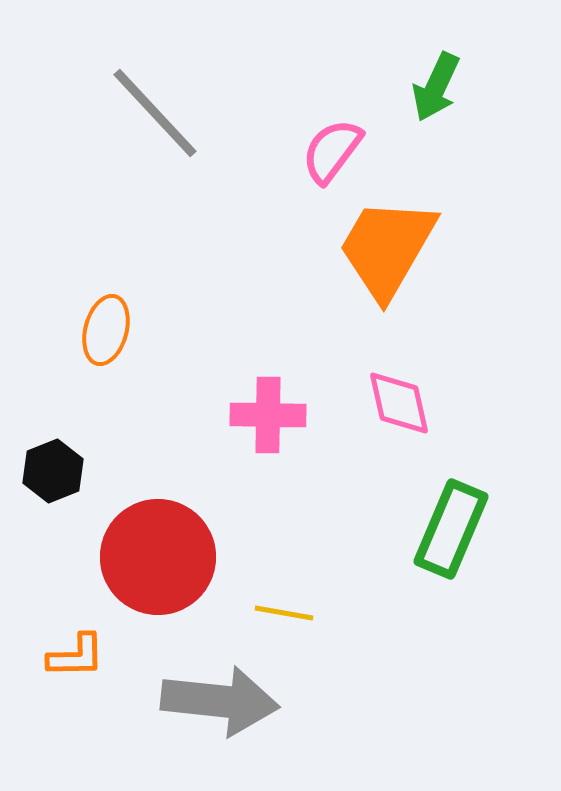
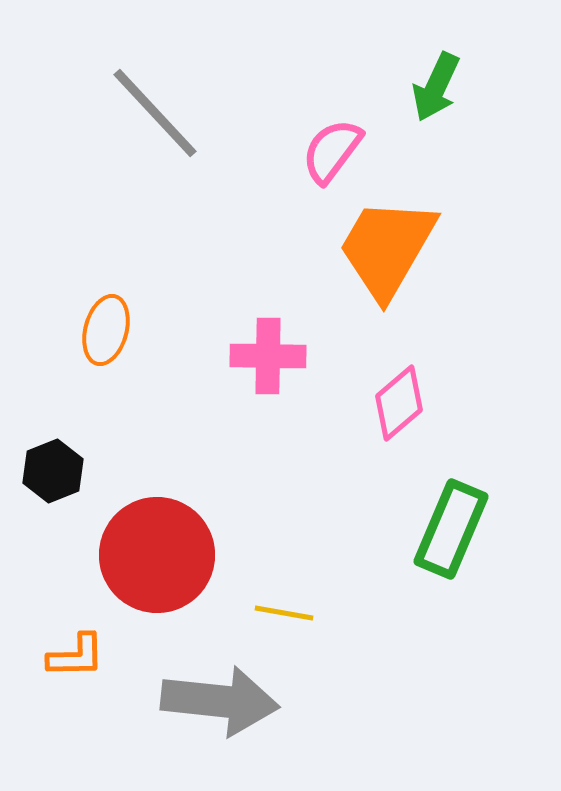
pink diamond: rotated 62 degrees clockwise
pink cross: moved 59 px up
red circle: moved 1 px left, 2 px up
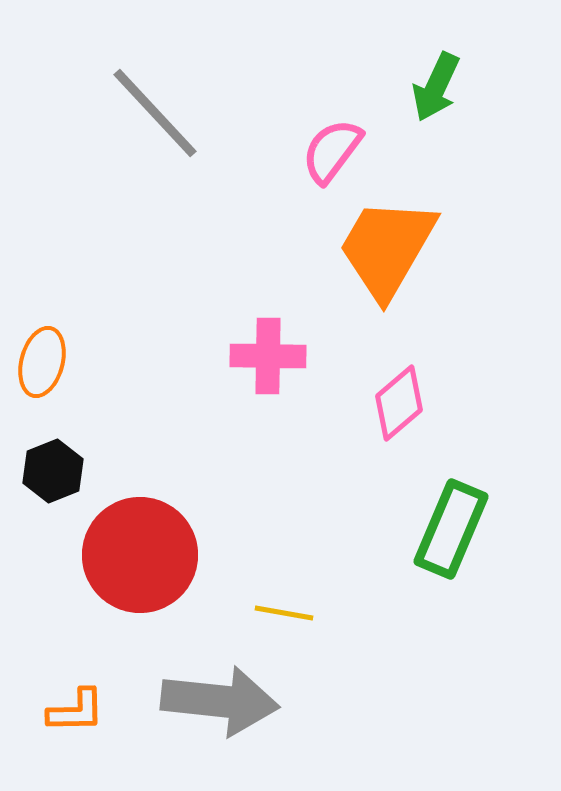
orange ellipse: moved 64 px left, 32 px down
red circle: moved 17 px left
orange L-shape: moved 55 px down
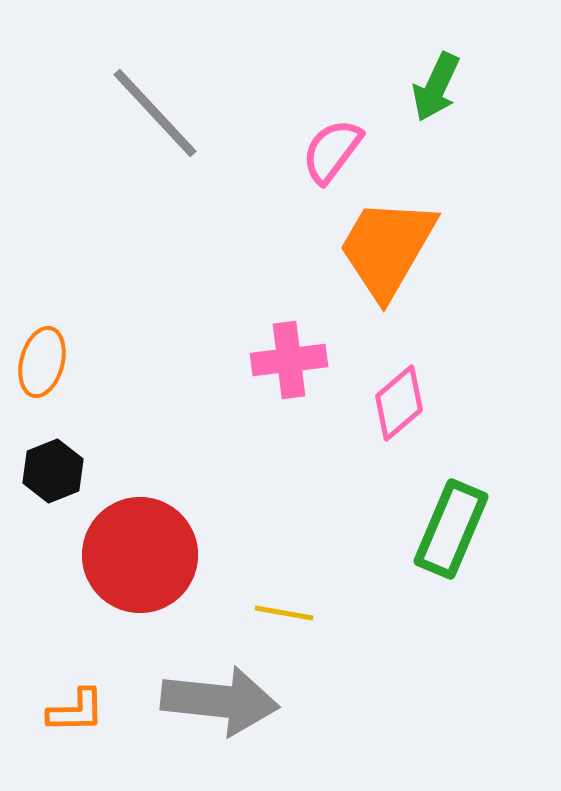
pink cross: moved 21 px right, 4 px down; rotated 8 degrees counterclockwise
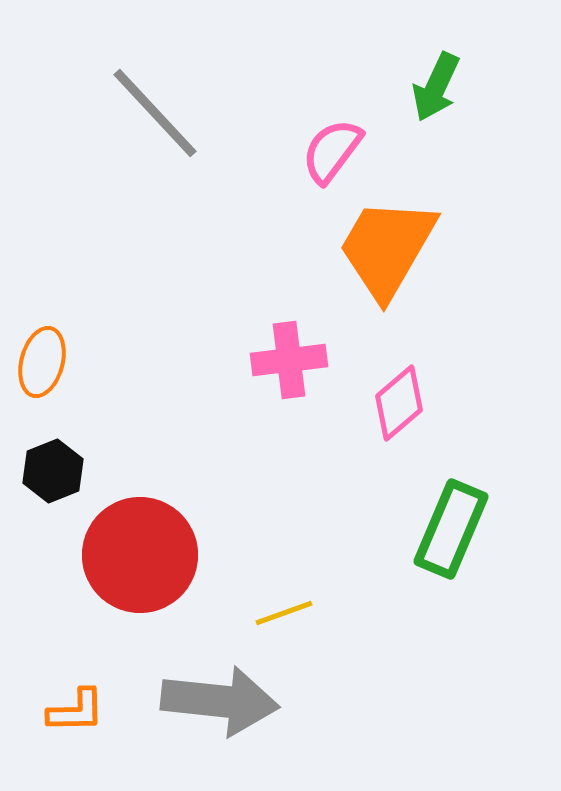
yellow line: rotated 30 degrees counterclockwise
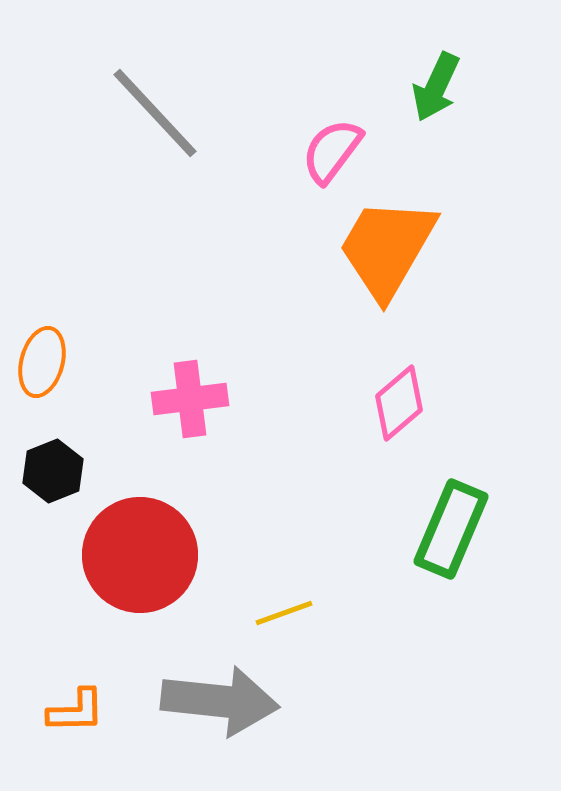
pink cross: moved 99 px left, 39 px down
